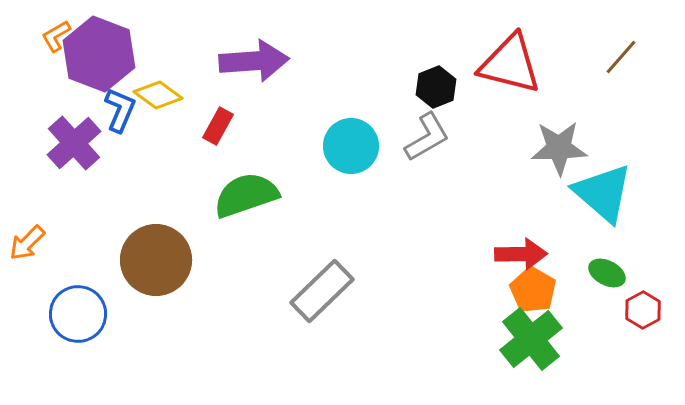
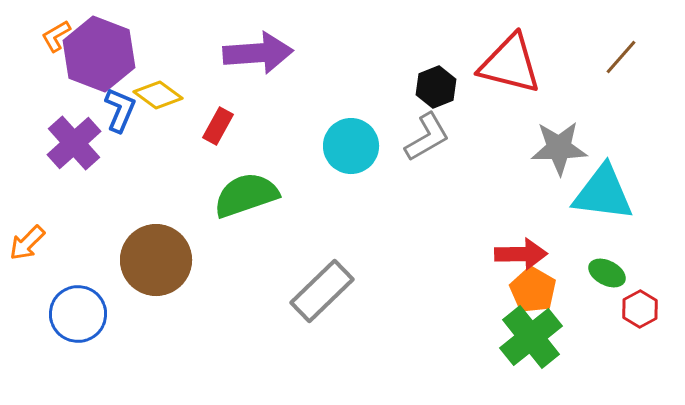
purple arrow: moved 4 px right, 8 px up
cyan triangle: rotated 34 degrees counterclockwise
red hexagon: moved 3 px left, 1 px up
green cross: moved 2 px up
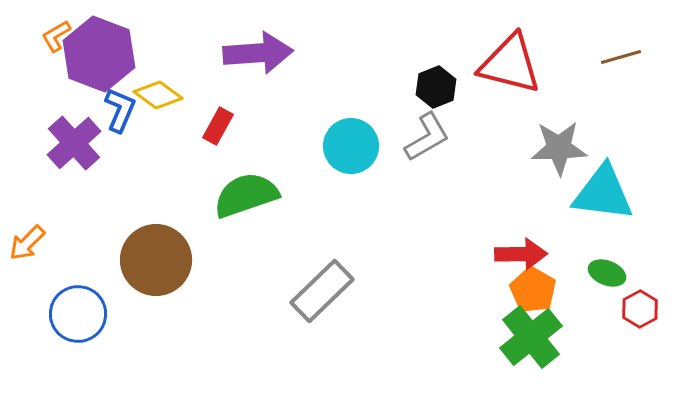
brown line: rotated 33 degrees clockwise
green ellipse: rotated 6 degrees counterclockwise
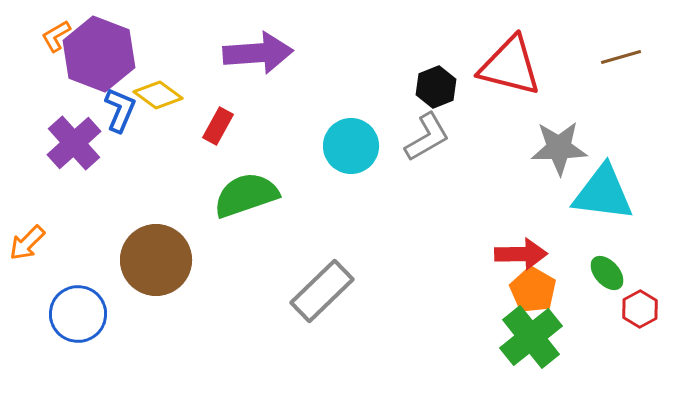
red triangle: moved 2 px down
green ellipse: rotated 27 degrees clockwise
